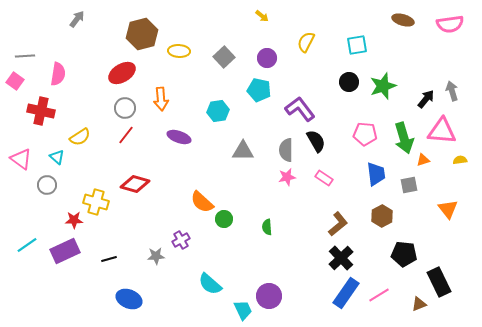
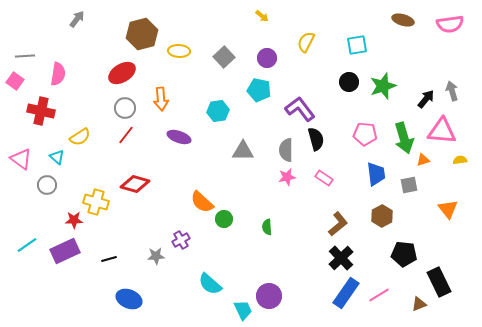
black semicircle at (316, 141): moved 2 px up; rotated 15 degrees clockwise
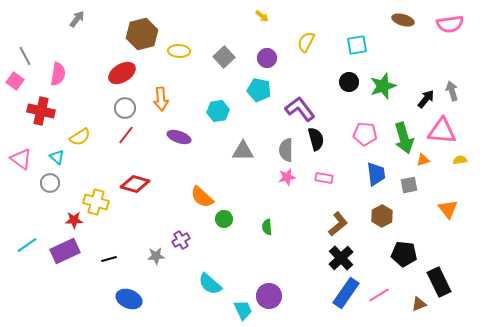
gray line at (25, 56): rotated 66 degrees clockwise
pink rectangle at (324, 178): rotated 24 degrees counterclockwise
gray circle at (47, 185): moved 3 px right, 2 px up
orange semicircle at (202, 202): moved 5 px up
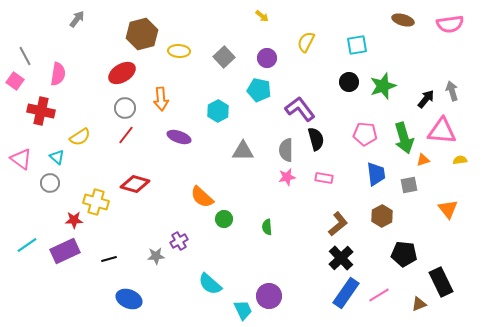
cyan hexagon at (218, 111): rotated 20 degrees counterclockwise
purple cross at (181, 240): moved 2 px left, 1 px down
black rectangle at (439, 282): moved 2 px right
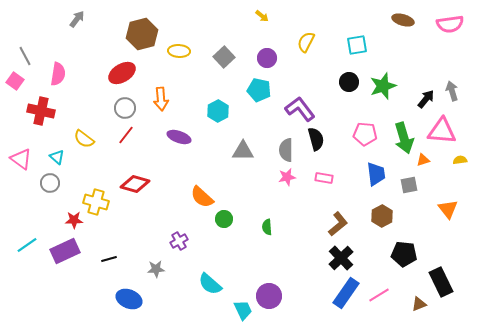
yellow semicircle at (80, 137): moved 4 px right, 2 px down; rotated 70 degrees clockwise
gray star at (156, 256): moved 13 px down
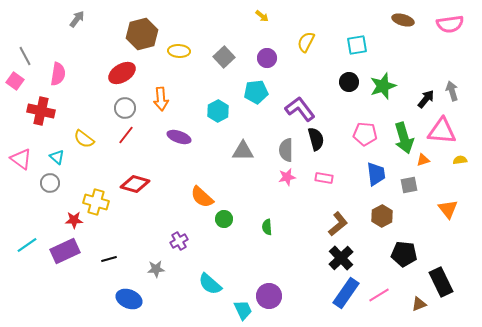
cyan pentagon at (259, 90): moved 3 px left, 2 px down; rotated 20 degrees counterclockwise
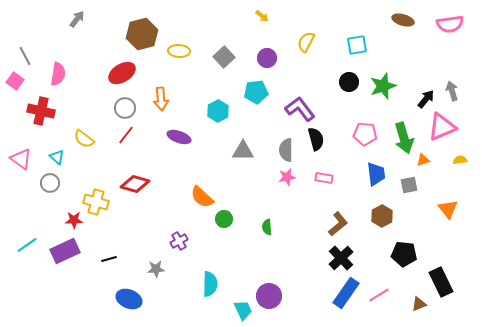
pink triangle at (442, 131): moved 4 px up; rotated 28 degrees counterclockwise
cyan semicircle at (210, 284): rotated 130 degrees counterclockwise
